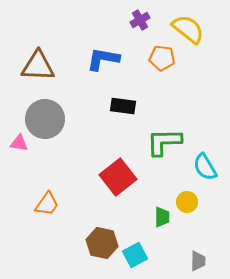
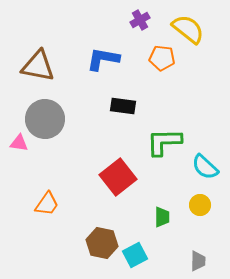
brown triangle: rotated 9 degrees clockwise
cyan semicircle: rotated 16 degrees counterclockwise
yellow circle: moved 13 px right, 3 px down
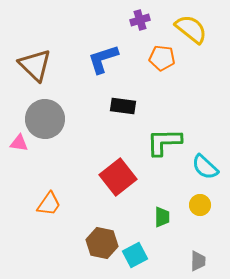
purple cross: rotated 12 degrees clockwise
yellow semicircle: moved 3 px right
blue L-shape: rotated 28 degrees counterclockwise
brown triangle: moved 3 px left, 1 px up; rotated 33 degrees clockwise
orange trapezoid: moved 2 px right
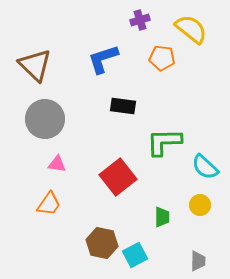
pink triangle: moved 38 px right, 21 px down
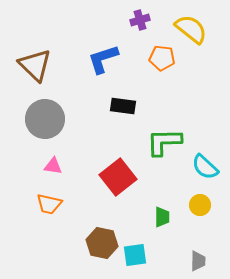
pink triangle: moved 4 px left, 2 px down
orange trapezoid: rotated 68 degrees clockwise
cyan square: rotated 20 degrees clockwise
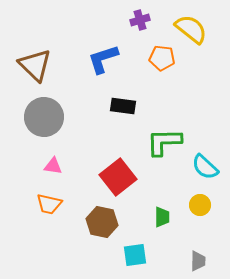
gray circle: moved 1 px left, 2 px up
brown hexagon: moved 21 px up
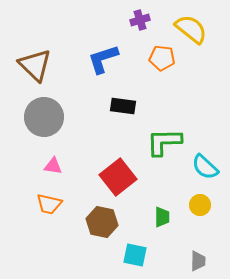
cyan square: rotated 20 degrees clockwise
